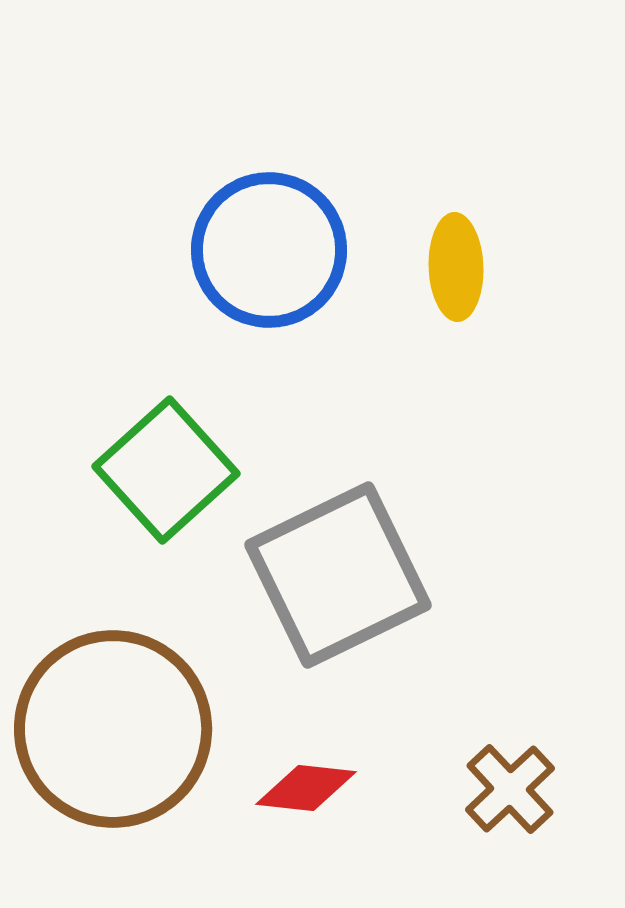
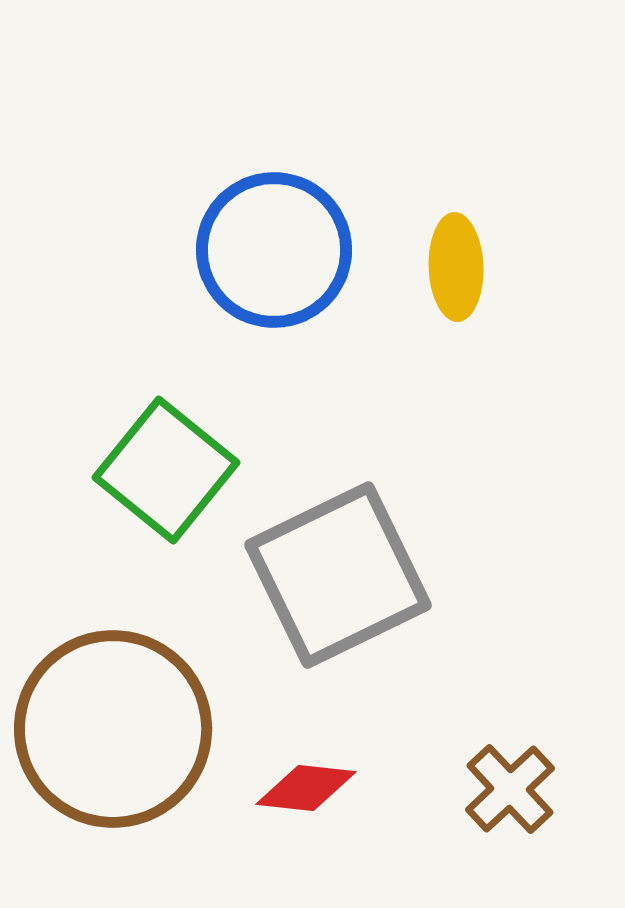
blue circle: moved 5 px right
green square: rotated 9 degrees counterclockwise
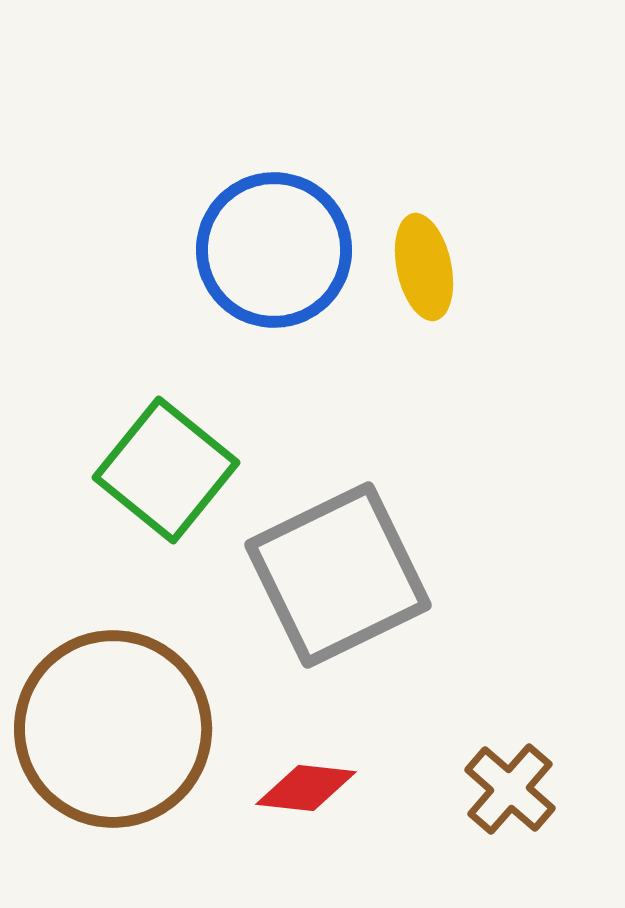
yellow ellipse: moved 32 px left; rotated 10 degrees counterclockwise
brown cross: rotated 6 degrees counterclockwise
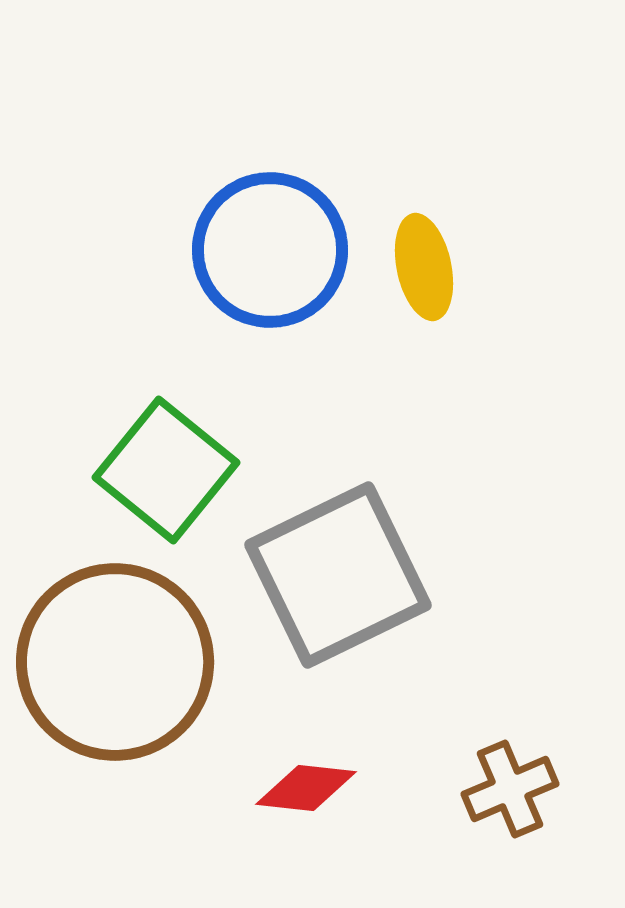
blue circle: moved 4 px left
brown circle: moved 2 px right, 67 px up
brown cross: rotated 26 degrees clockwise
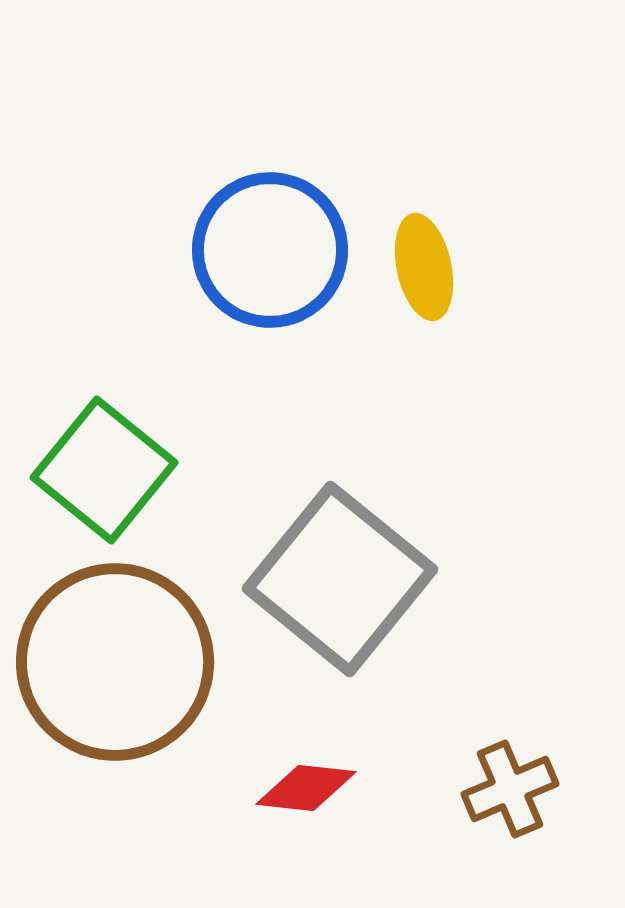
green square: moved 62 px left
gray square: moved 2 px right, 4 px down; rotated 25 degrees counterclockwise
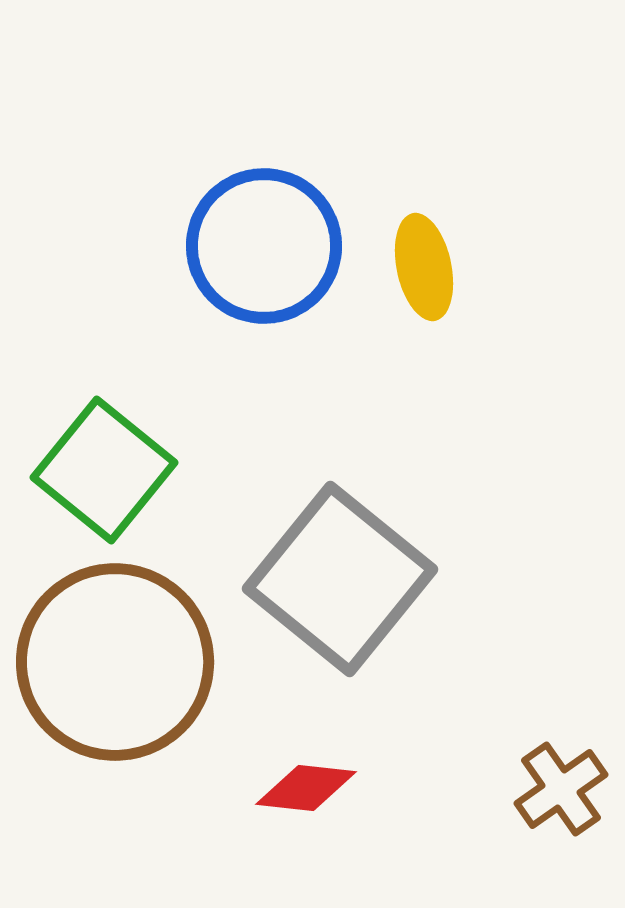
blue circle: moved 6 px left, 4 px up
brown cross: moved 51 px right; rotated 12 degrees counterclockwise
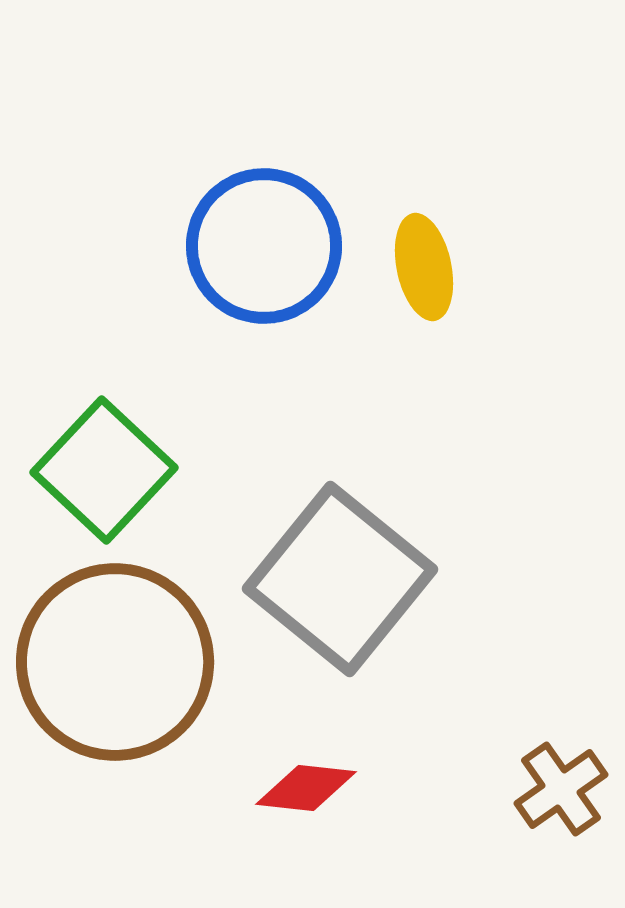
green square: rotated 4 degrees clockwise
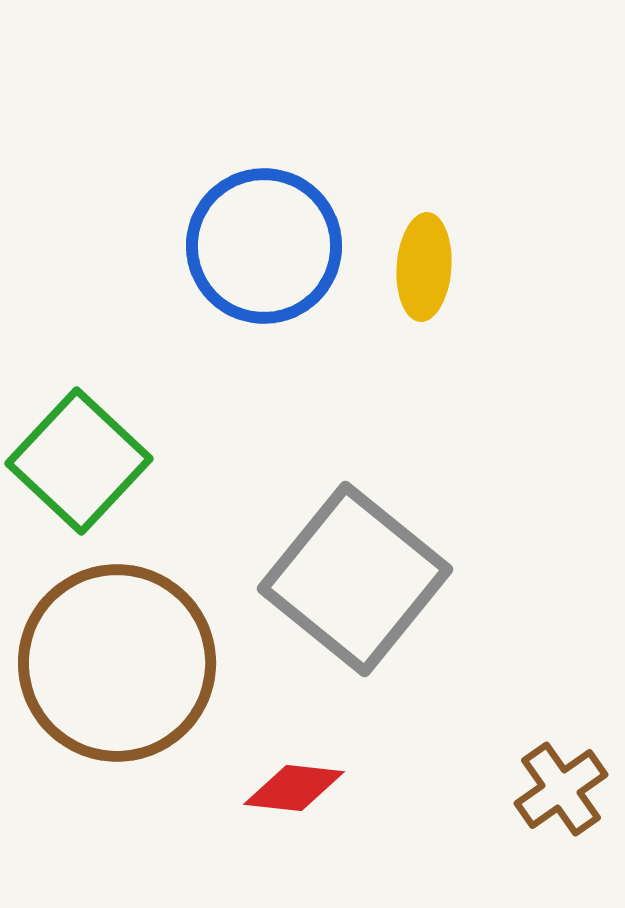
yellow ellipse: rotated 16 degrees clockwise
green square: moved 25 px left, 9 px up
gray square: moved 15 px right
brown circle: moved 2 px right, 1 px down
red diamond: moved 12 px left
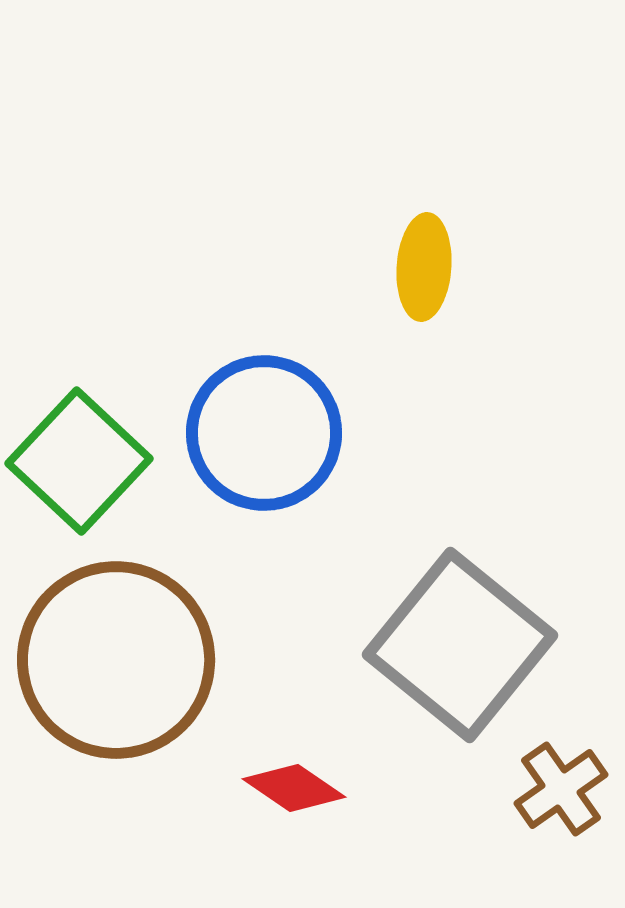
blue circle: moved 187 px down
gray square: moved 105 px right, 66 px down
brown circle: moved 1 px left, 3 px up
red diamond: rotated 28 degrees clockwise
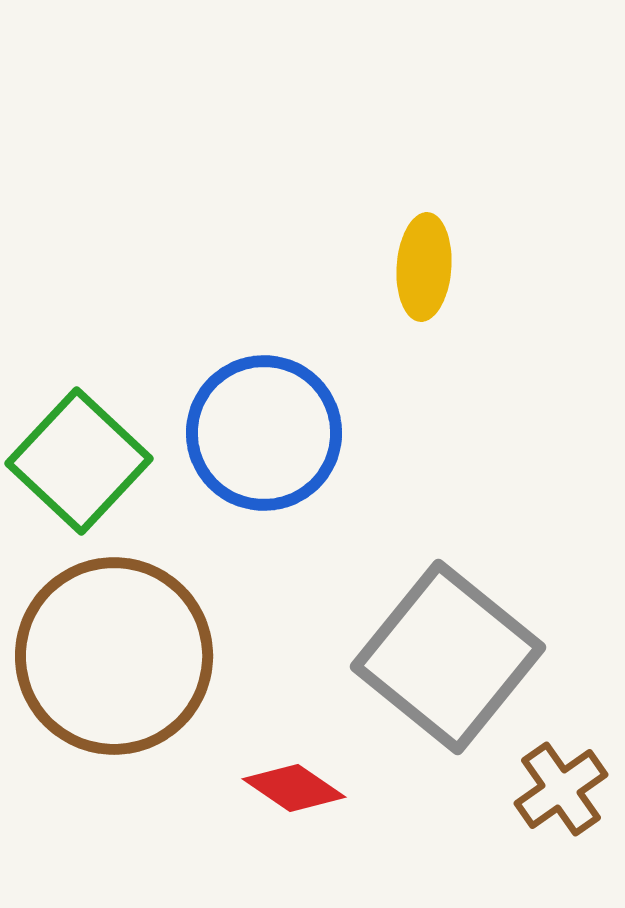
gray square: moved 12 px left, 12 px down
brown circle: moved 2 px left, 4 px up
